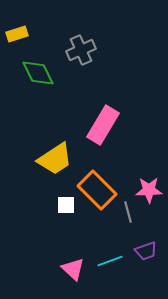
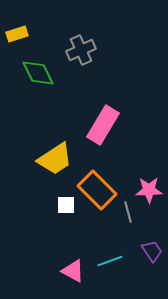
purple trapezoid: moved 6 px right; rotated 105 degrees counterclockwise
pink triangle: moved 2 px down; rotated 15 degrees counterclockwise
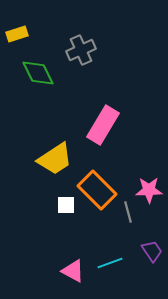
cyan line: moved 2 px down
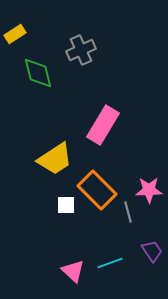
yellow rectangle: moved 2 px left; rotated 15 degrees counterclockwise
green diamond: rotated 12 degrees clockwise
pink triangle: rotated 15 degrees clockwise
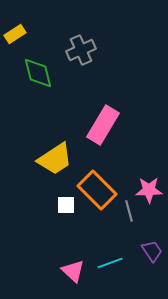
gray line: moved 1 px right, 1 px up
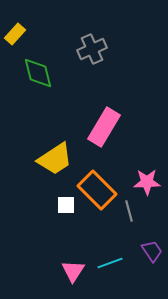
yellow rectangle: rotated 15 degrees counterclockwise
gray cross: moved 11 px right, 1 px up
pink rectangle: moved 1 px right, 2 px down
pink star: moved 2 px left, 8 px up
pink triangle: rotated 20 degrees clockwise
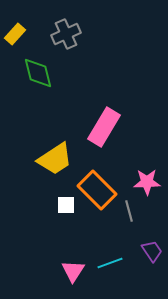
gray cross: moved 26 px left, 15 px up
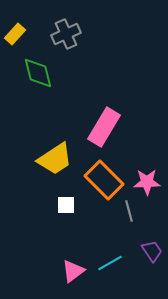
orange rectangle: moved 7 px right, 10 px up
cyan line: rotated 10 degrees counterclockwise
pink triangle: rotated 20 degrees clockwise
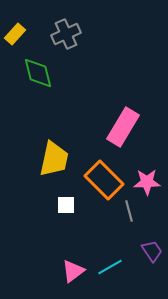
pink rectangle: moved 19 px right
yellow trapezoid: moved 1 px left; rotated 45 degrees counterclockwise
cyan line: moved 4 px down
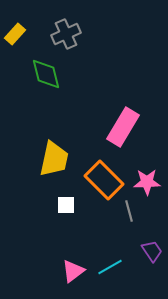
green diamond: moved 8 px right, 1 px down
